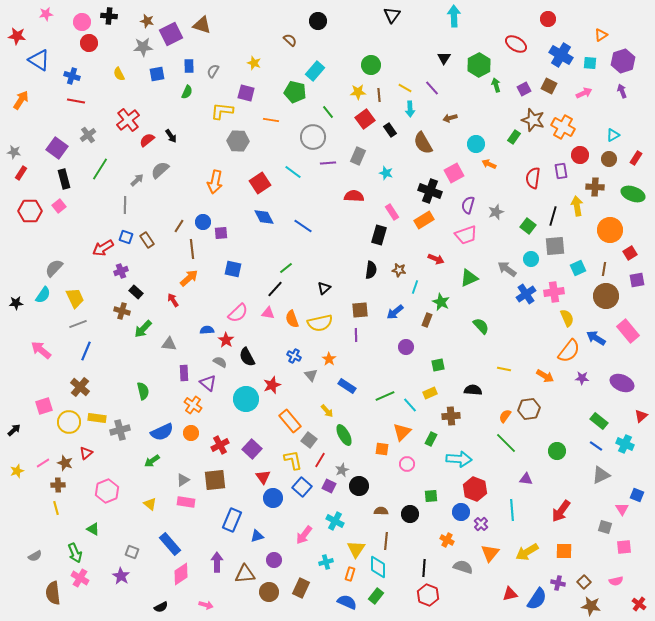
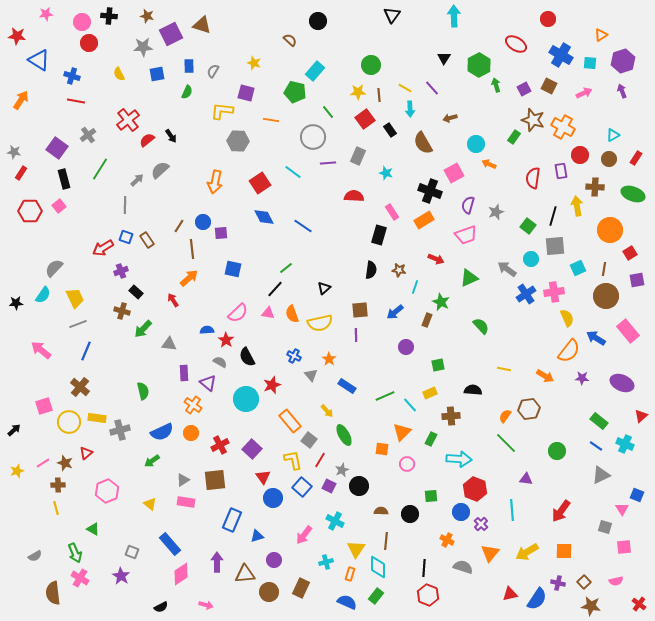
brown star at (147, 21): moved 5 px up
orange semicircle at (292, 319): moved 5 px up
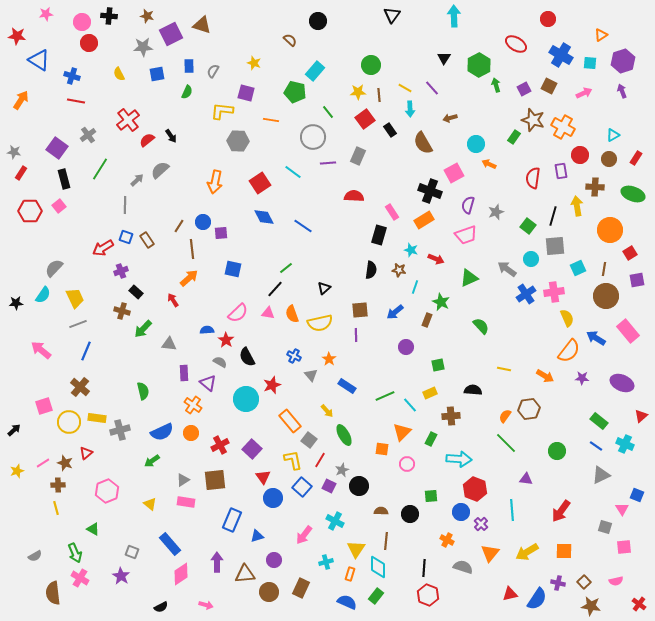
cyan star at (386, 173): moved 25 px right, 77 px down
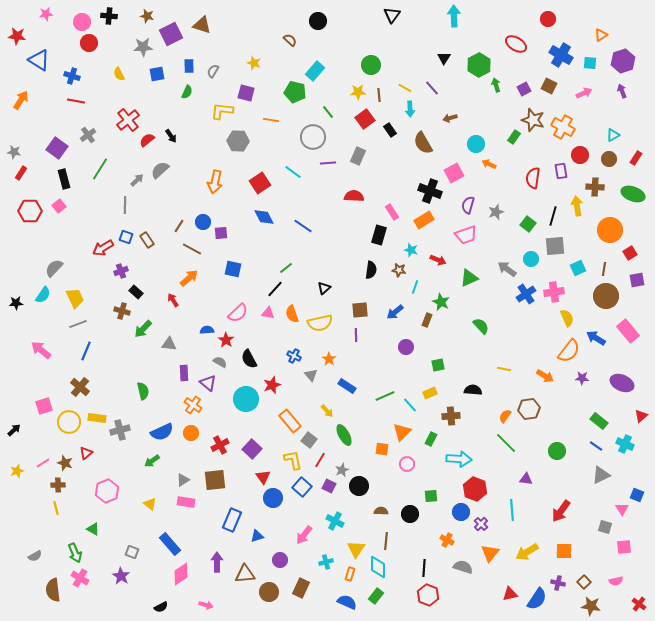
green square at (528, 226): moved 2 px up
brown line at (192, 249): rotated 54 degrees counterclockwise
red arrow at (436, 259): moved 2 px right, 1 px down
black semicircle at (247, 357): moved 2 px right, 2 px down
purple circle at (274, 560): moved 6 px right
brown semicircle at (53, 593): moved 3 px up
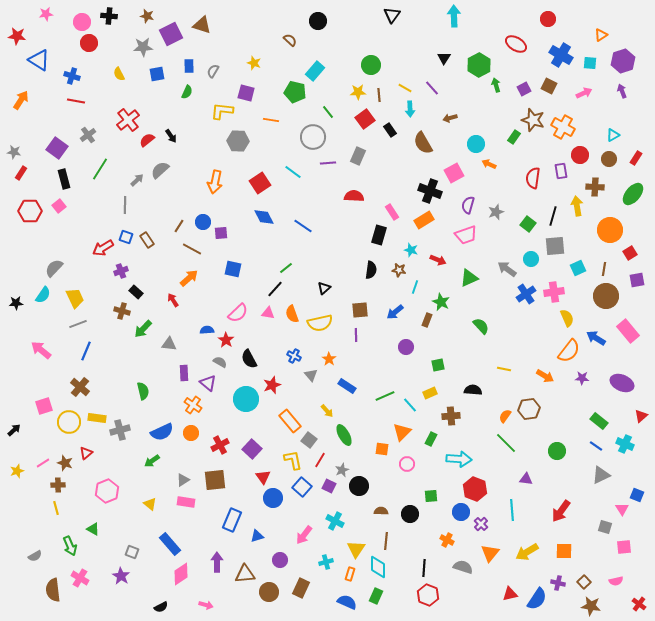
green ellipse at (633, 194): rotated 70 degrees counterclockwise
green arrow at (75, 553): moved 5 px left, 7 px up
green rectangle at (376, 596): rotated 14 degrees counterclockwise
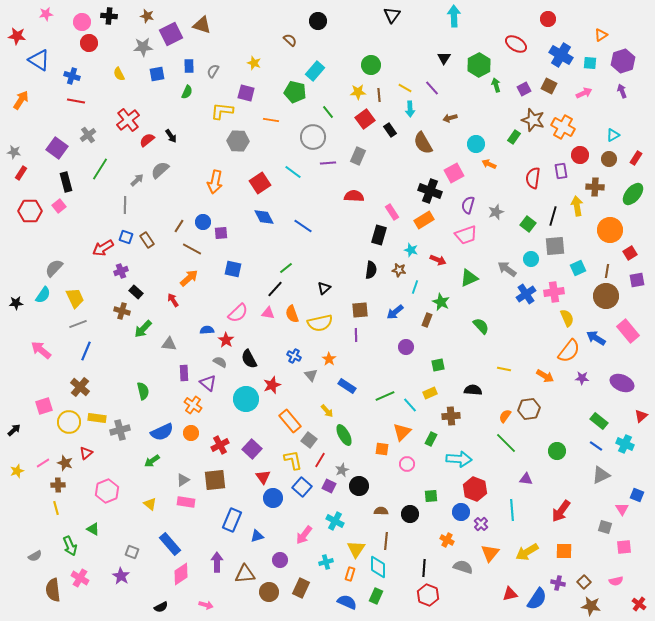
black rectangle at (64, 179): moved 2 px right, 3 px down
brown line at (604, 269): moved 3 px right, 2 px down
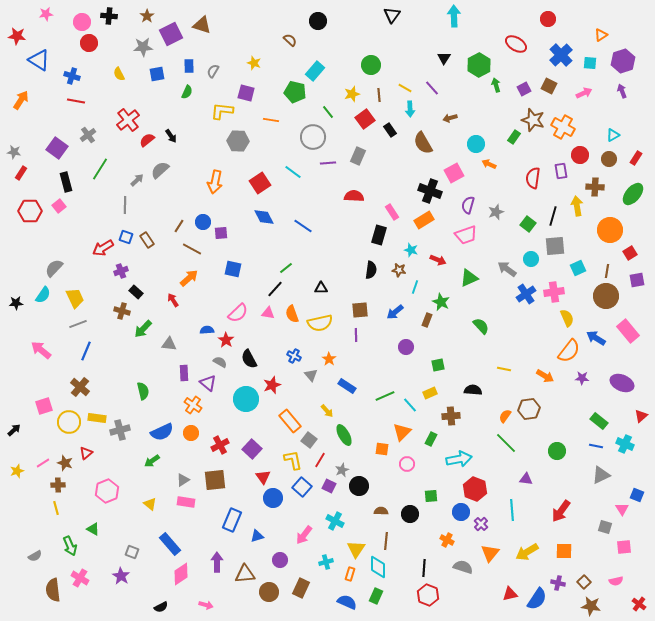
brown star at (147, 16): rotated 24 degrees clockwise
blue cross at (561, 55): rotated 15 degrees clockwise
yellow star at (358, 92): moved 6 px left, 2 px down; rotated 14 degrees counterclockwise
black triangle at (324, 288): moved 3 px left; rotated 40 degrees clockwise
blue line at (596, 446): rotated 24 degrees counterclockwise
cyan arrow at (459, 459): rotated 15 degrees counterclockwise
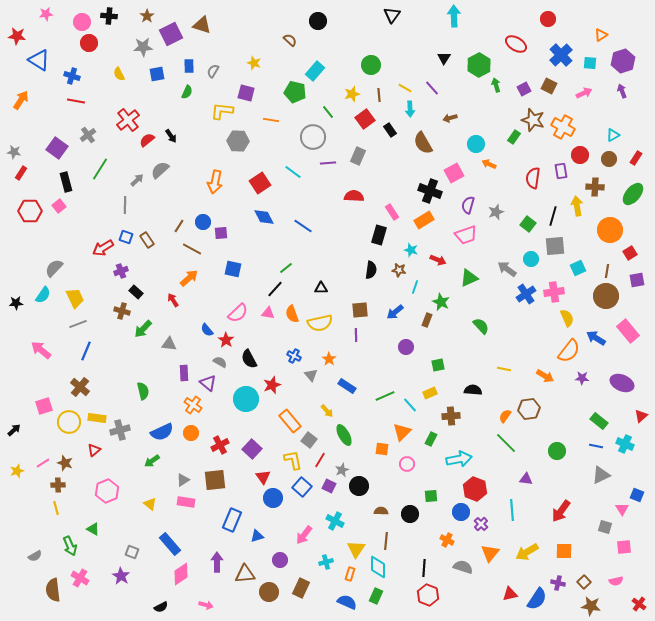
blue semicircle at (207, 330): rotated 128 degrees counterclockwise
red triangle at (86, 453): moved 8 px right, 3 px up
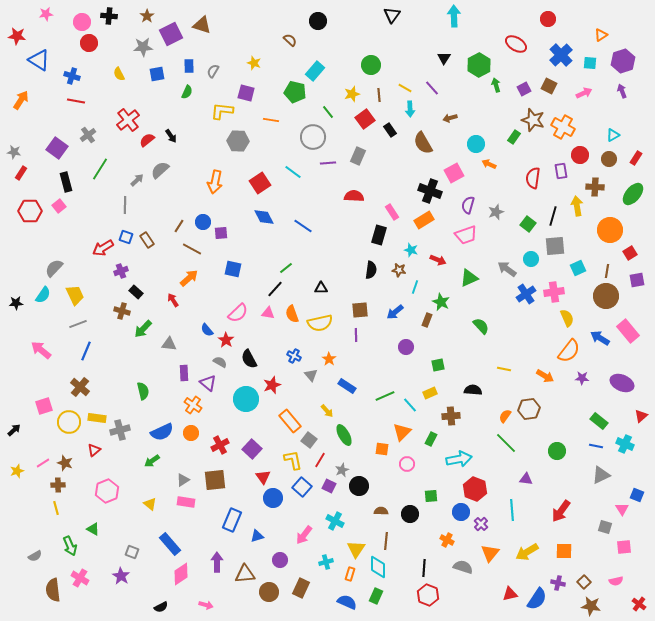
yellow trapezoid at (75, 298): moved 3 px up
blue arrow at (596, 338): moved 4 px right
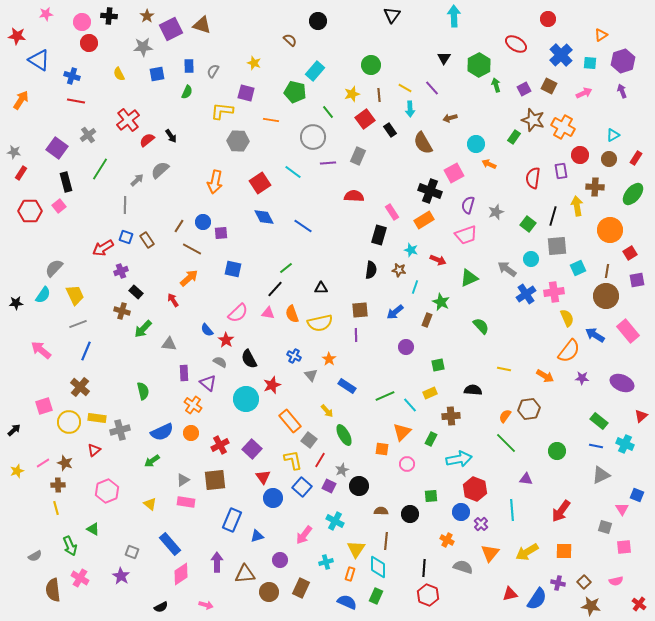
purple square at (171, 34): moved 5 px up
gray square at (555, 246): moved 2 px right
blue arrow at (600, 338): moved 5 px left, 3 px up
